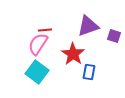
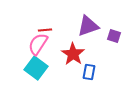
cyan square: moved 1 px left, 4 px up
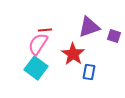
purple triangle: moved 1 px right, 1 px down
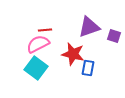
pink semicircle: rotated 30 degrees clockwise
red star: rotated 20 degrees counterclockwise
blue rectangle: moved 1 px left, 4 px up
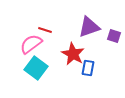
red line: rotated 24 degrees clockwise
pink semicircle: moved 7 px left; rotated 10 degrees counterclockwise
red star: rotated 15 degrees clockwise
